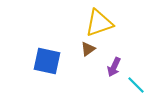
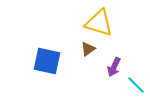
yellow triangle: rotated 36 degrees clockwise
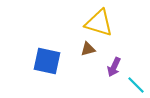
brown triangle: rotated 21 degrees clockwise
